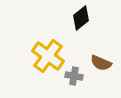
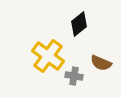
black diamond: moved 2 px left, 6 px down
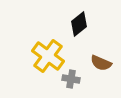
gray cross: moved 3 px left, 3 px down
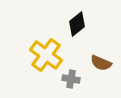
black diamond: moved 2 px left
yellow cross: moved 2 px left, 1 px up
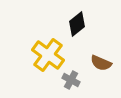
yellow cross: moved 2 px right
gray cross: moved 1 px down; rotated 18 degrees clockwise
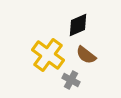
black diamond: moved 1 px right, 1 px down; rotated 15 degrees clockwise
brown semicircle: moved 15 px left, 8 px up; rotated 15 degrees clockwise
